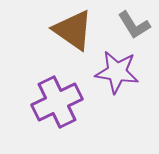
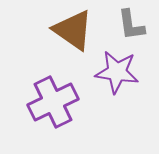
gray L-shape: moved 3 px left; rotated 24 degrees clockwise
purple cross: moved 4 px left
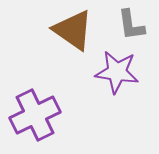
purple cross: moved 18 px left, 13 px down
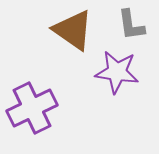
purple cross: moved 3 px left, 7 px up
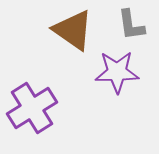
purple star: rotated 9 degrees counterclockwise
purple cross: rotated 6 degrees counterclockwise
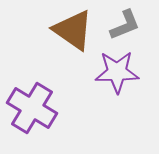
gray L-shape: moved 6 px left; rotated 104 degrees counterclockwise
purple cross: rotated 27 degrees counterclockwise
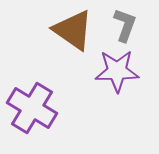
gray L-shape: rotated 48 degrees counterclockwise
purple star: moved 1 px up
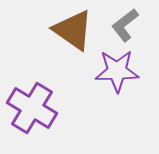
gray L-shape: rotated 148 degrees counterclockwise
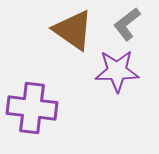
gray L-shape: moved 2 px right, 1 px up
purple cross: rotated 24 degrees counterclockwise
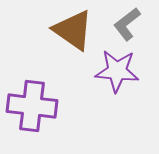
purple star: rotated 6 degrees clockwise
purple cross: moved 2 px up
